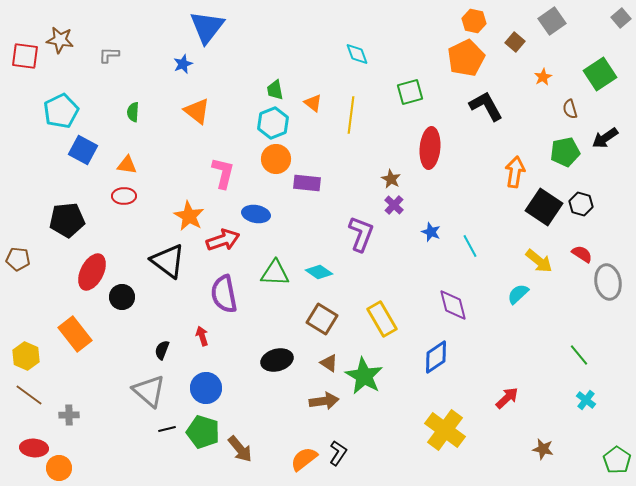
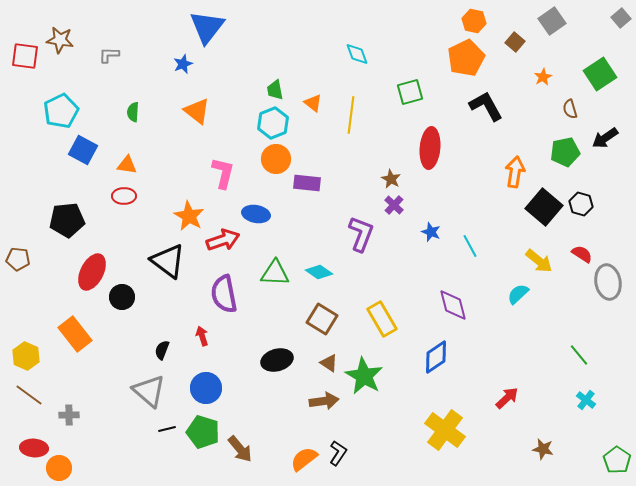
black square at (544, 207): rotated 6 degrees clockwise
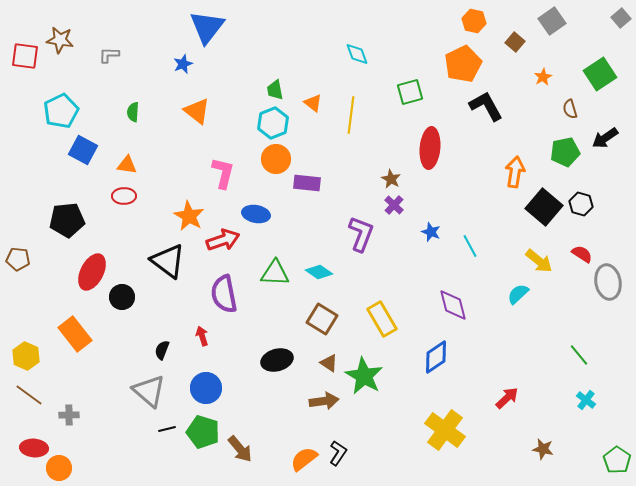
orange pentagon at (466, 58): moved 3 px left, 6 px down
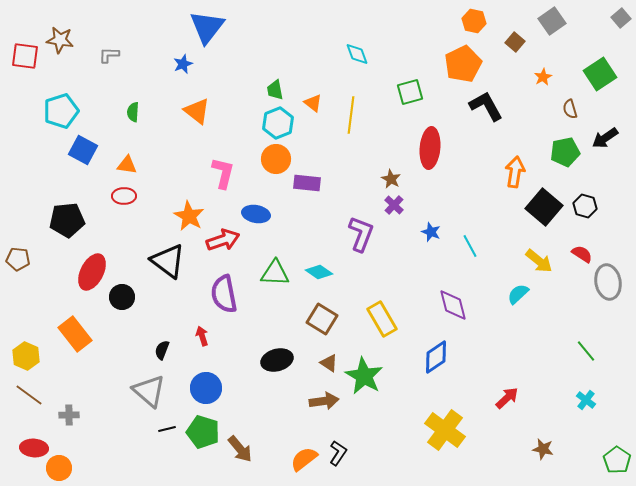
cyan pentagon at (61, 111): rotated 8 degrees clockwise
cyan hexagon at (273, 123): moved 5 px right
black hexagon at (581, 204): moved 4 px right, 2 px down
green line at (579, 355): moved 7 px right, 4 px up
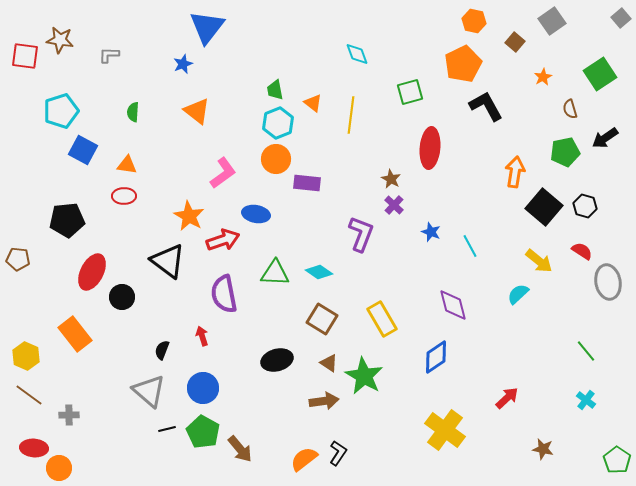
pink L-shape at (223, 173): rotated 40 degrees clockwise
red semicircle at (582, 254): moved 3 px up
blue circle at (206, 388): moved 3 px left
green pentagon at (203, 432): rotated 12 degrees clockwise
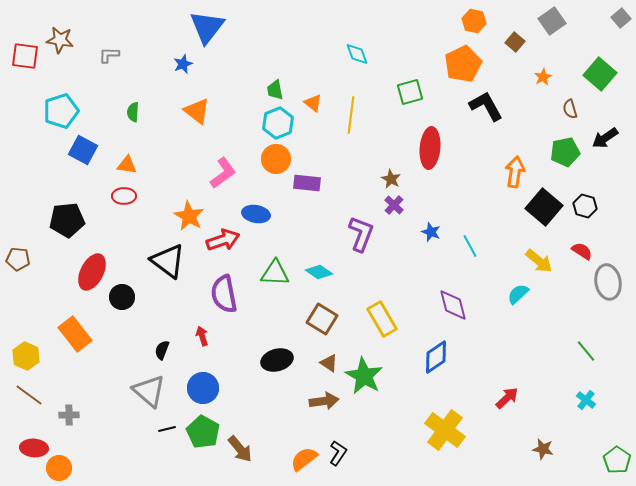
green square at (600, 74): rotated 16 degrees counterclockwise
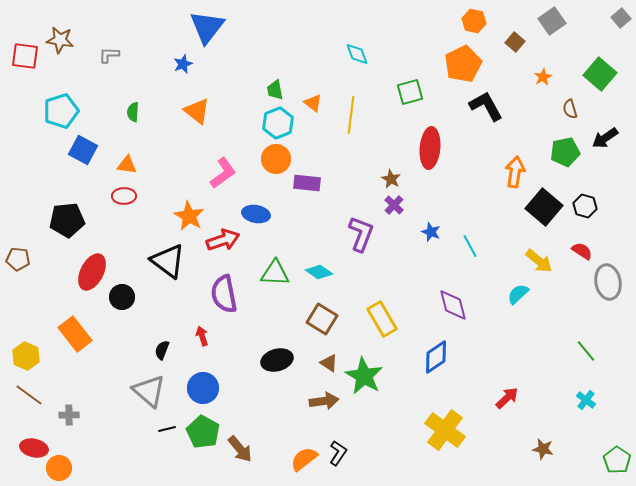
red ellipse at (34, 448): rotated 8 degrees clockwise
